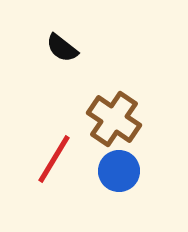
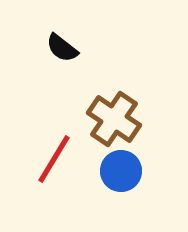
blue circle: moved 2 px right
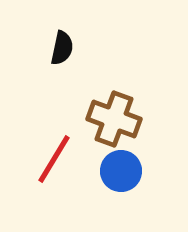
black semicircle: rotated 116 degrees counterclockwise
brown cross: rotated 14 degrees counterclockwise
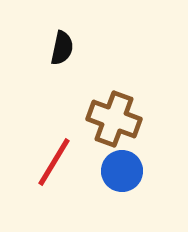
red line: moved 3 px down
blue circle: moved 1 px right
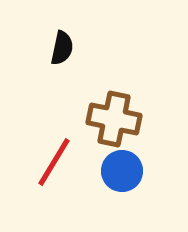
brown cross: rotated 8 degrees counterclockwise
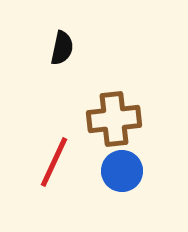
brown cross: rotated 18 degrees counterclockwise
red line: rotated 6 degrees counterclockwise
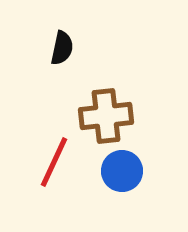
brown cross: moved 8 px left, 3 px up
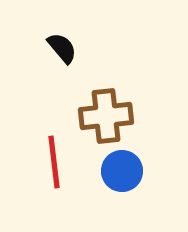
black semicircle: rotated 52 degrees counterclockwise
red line: rotated 32 degrees counterclockwise
